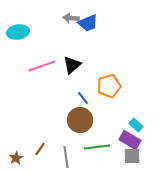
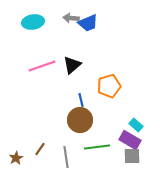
cyan ellipse: moved 15 px right, 10 px up
blue line: moved 2 px left, 2 px down; rotated 24 degrees clockwise
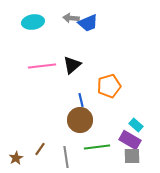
pink line: rotated 12 degrees clockwise
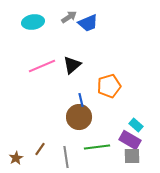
gray arrow: moved 2 px left, 1 px up; rotated 140 degrees clockwise
pink line: rotated 16 degrees counterclockwise
brown circle: moved 1 px left, 3 px up
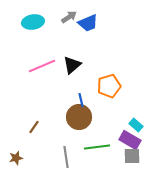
brown line: moved 6 px left, 22 px up
brown star: rotated 16 degrees clockwise
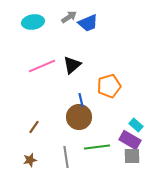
brown star: moved 14 px right, 2 px down
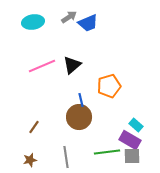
green line: moved 10 px right, 5 px down
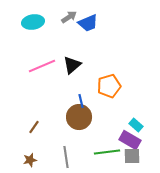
blue line: moved 1 px down
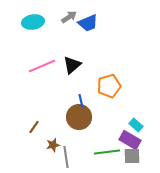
brown star: moved 23 px right, 15 px up
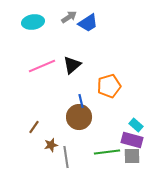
blue trapezoid: rotated 10 degrees counterclockwise
purple rectangle: moved 2 px right; rotated 15 degrees counterclockwise
brown star: moved 2 px left
